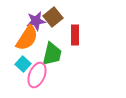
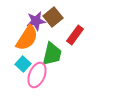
red rectangle: rotated 36 degrees clockwise
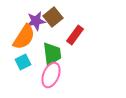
orange semicircle: moved 3 px left, 1 px up
green trapezoid: rotated 20 degrees counterclockwise
cyan square: moved 2 px up; rotated 21 degrees clockwise
pink ellipse: moved 14 px right
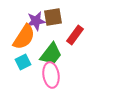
brown square: rotated 30 degrees clockwise
green trapezoid: moved 1 px left; rotated 45 degrees clockwise
pink ellipse: rotated 30 degrees counterclockwise
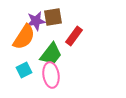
red rectangle: moved 1 px left, 1 px down
cyan square: moved 1 px right, 8 px down
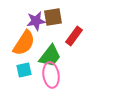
orange semicircle: moved 6 px down
green trapezoid: moved 1 px left, 2 px down
cyan square: rotated 14 degrees clockwise
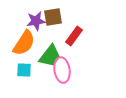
cyan square: rotated 14 degrees clockwise
pink ellipse: moved 11 px right, 5 px up
